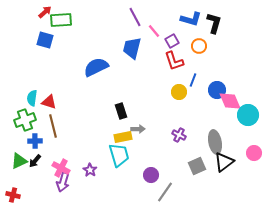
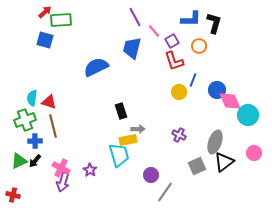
blue L-shape: rotated 15 degrees counterclockwise
yellow rectangle: moved 5 px right, 3 px down
gray ellipse: rotated 30 degrees clockwise
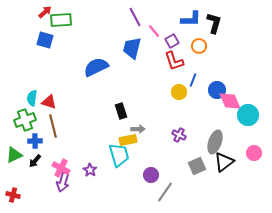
green triangle: moved 5 px left, 6 px up
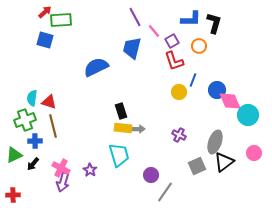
yellow rectangle: moved 5 px left, 12 px up; rotated 18 degrees clockwise
black arrow: moved 2 px left, 3 px down
red cross: rotated 16 degrees counterclockwise
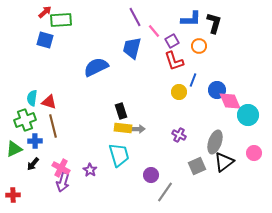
green triangle: moved 6 px up
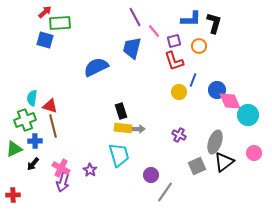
green rectangle: moved 1 px left, 3 px down
purple square: moved 2 px right; rotated 16 degrees clockwise
red triangle: moved 1 px right, 4 px down
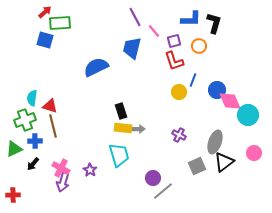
purple circle: moved 2 px right, 3 px down
gray line: moved 2 px left, 1 px up; rotated 15 degrees clockwise
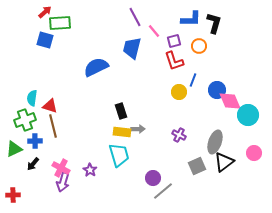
yellow rectangle: moved 1 px left, 4 px down
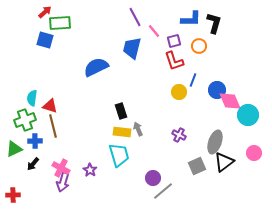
gray arrow: rotated 112 degrees counterclockwise
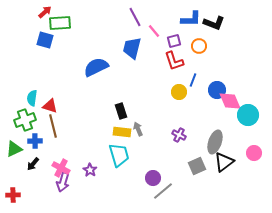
black L-shape: rotated 95 degrees clockwise
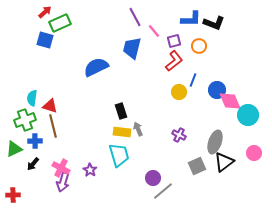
green rectangle: rotated 20 degrees counterclockwise
red L-shape: rotated 110 degrees counterclockwise
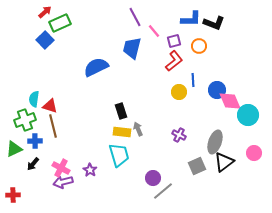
blue square: rotated 30 degrees clockwise
blue line: rotated 24 degrees counterclockwise
cyan semicircle: moved 2 px right, 1 px down
purple arrow: rotated 60 degrees clockwise
